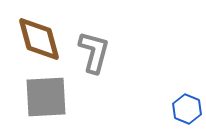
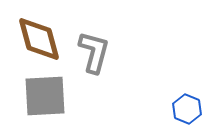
gray square: moved 1 px left, 1 px up
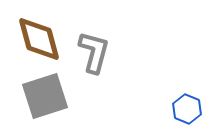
gray square: rotated 15 degrees counterclockwise
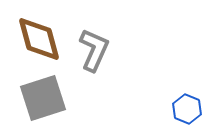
gray L-shape: moved 2 px up; rotated 9 degrees clockwise
gray square: moved 2 px left, 2 px down
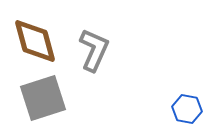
brown diamond: moved 4 px left, 2 px down
blue hexagon: rotated 12 degrees counterclockwise
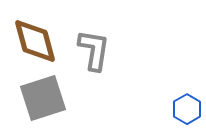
gray L-shape: rotated 15 degrees counterclockwise
blue hexagon: rotated 20 degrees clockwise
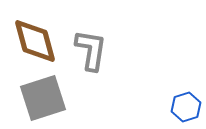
gray L-shape: moved 3 px left
blue hexagon: moved 1 px left, 2 px up; rotated 12 degrees clockwise
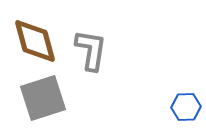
blue hexagon: rotated 16 degrees clockwise
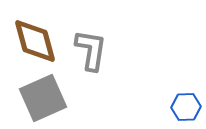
gray square: rotated 6 degrees counterclockwise
